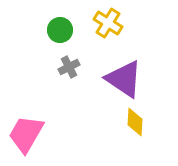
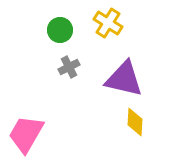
purple triangle: rotated 21 degrees counterclockwise
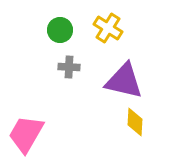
yellow cross: moved 5 px down
gray cross: rotated 30 degrees clockwise
purple triangle: moved 2 px down
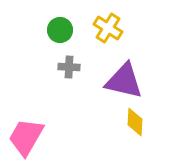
pink trapezoid: moved 3 px down
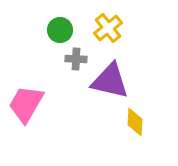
yellow cross: rotated 20 degrees clockwise
gray cross: moved 7 px right, 8 px up
purple triangle: moved 14 px left
pink trapezoid: moved 33 px up
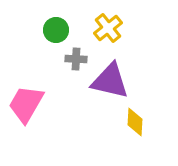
green circle: moved 4 px left
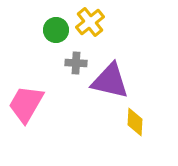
yellow cross: moved 18 px left, 6 px up
gray cross: moved 4 px down
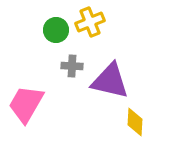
yellow cross: rotated 16 degrees clockwise
gray cross: moved 4 px left, 3 px down
